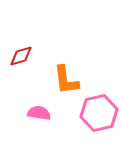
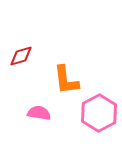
pink hexagon: rotated 15 degrees counterclockwise
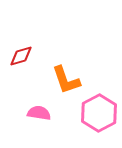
orange L-shape: rotated 12 degrees counterclockwise
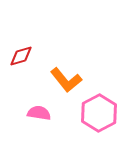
orange L-shape: rotated 20 degrees counterclockwise
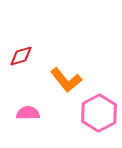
pink semicircle: moved 11 px left; rotated 10 degrees counterclockwise
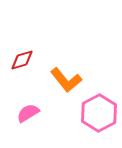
red diamond: moved 1 px right, 4 px down
pink semicircle: rotated 30 degrees counterclockwise
